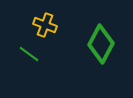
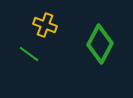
green diamond: moved 1 px left
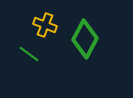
green diamond: moved 15 px left, 5 px up
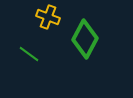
yellow cross: moved 3 px right, 8 px up
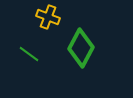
green diamond: moved 4 px left, 9 px down
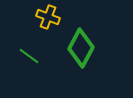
green line: moved 2 px down
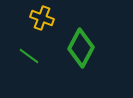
yellow cross: moved 6 px left, 1 px down
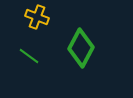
yellow cross: moved 5 px left, 1 px up
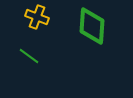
green diamond: moved 11 px right, 22 px up; rotated 24 degrees counterclockwise
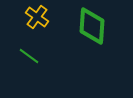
yellow cross: rotated 15 degrees clockwise
